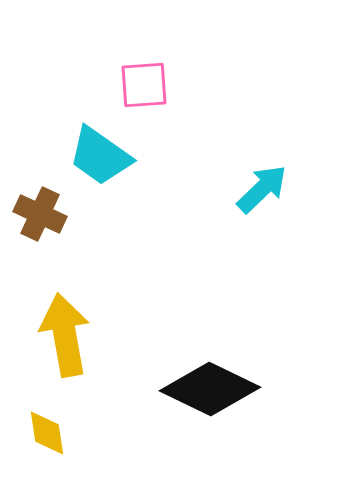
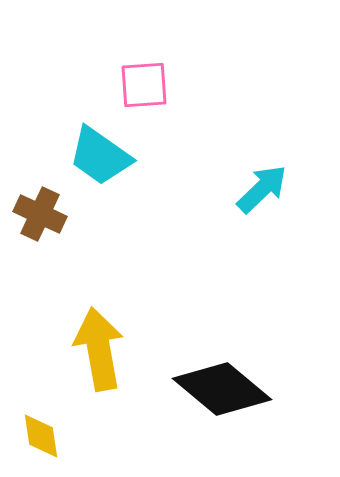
yellow arrow: moved 34 px right, 14 px down
black diamond: moved 12 px right; rotated 14 degrees clockwise
yellow diamond: moved 6 px left, 3 px down
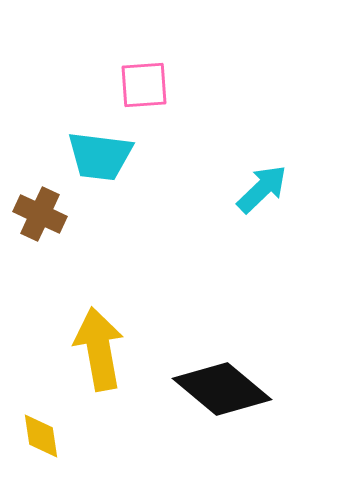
cyan trapezoid: rotated 28 degrees counterclockwise
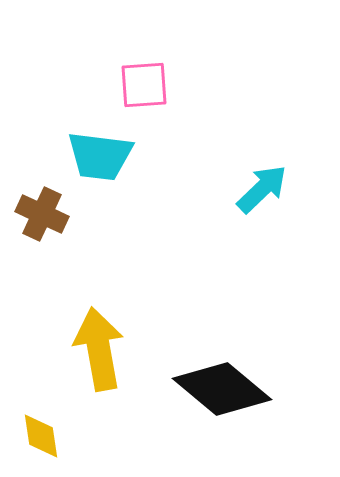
brown cross: moved 2 px right
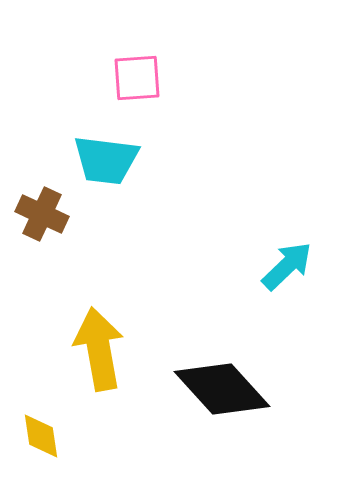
pink square: moved 7 px left, 7 px up
cyan trapezoid: moved 6 px right, 4 px down
cyan arrow: moved 25 px right, 77 px down
black diamond: rotated 8 degrees clockwise
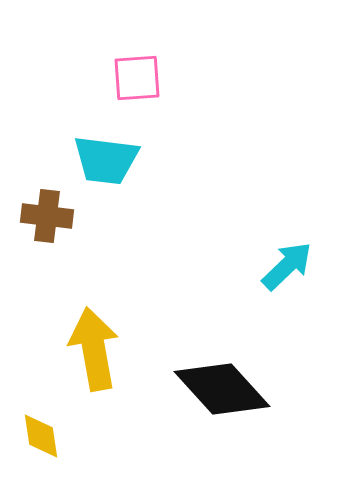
brown cross: moved 5 px right, 2 px down; rotated 18 degrees counterclockwise
yellow arrow: moved 5 px left
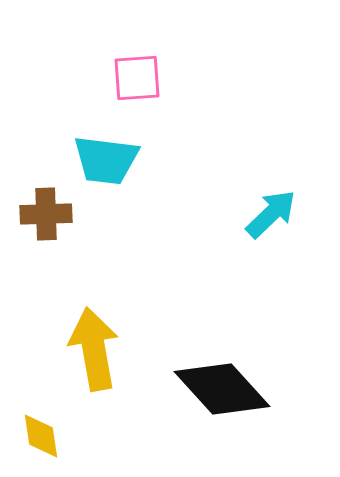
brown cross: moved 1 px left, 2 px up; rotated 9 degrees counterclockwise
cyan arrow: moved 16 px left, 52 px up
